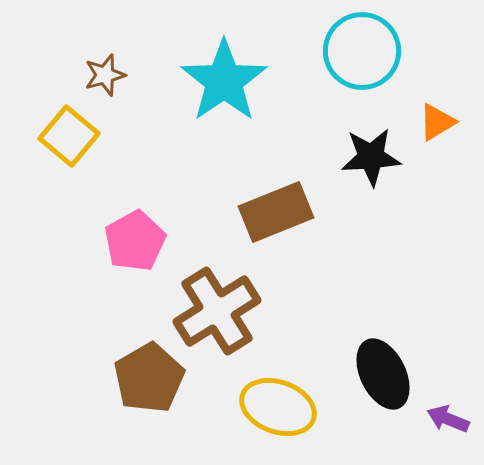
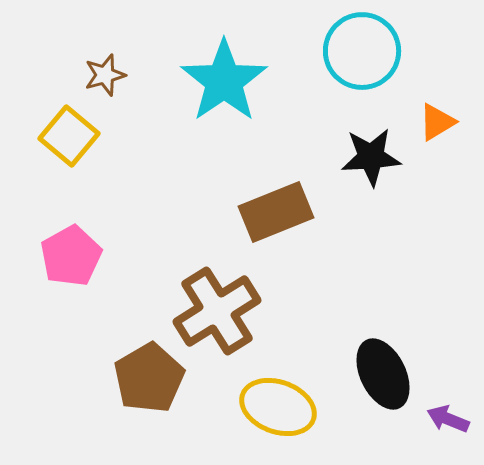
pink pentagon: moved 64 px left, 15 px down
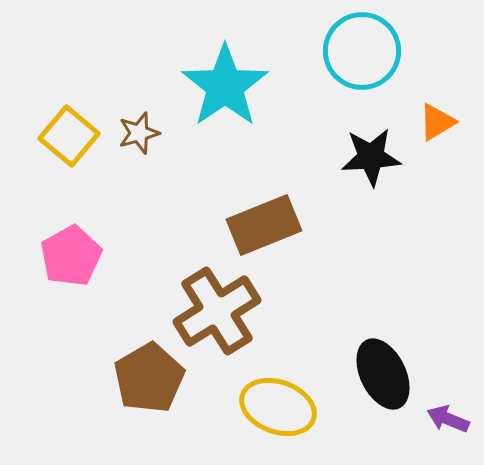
brown star: moved 34 px right, 58 px down
cyan star: moved 1 px right, 5 px down
brown rectangle: moved 12 px left, 13 px down
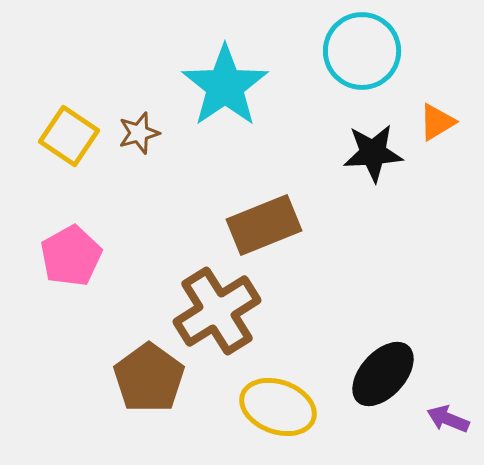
yellow square: rotated 6 degrees counterclockwise
black star: moved 2 px right, 4 px up
black ellipse: rotated 68 degrees clockwise
brown pentagon: rotated 6 degrees counterclockwise
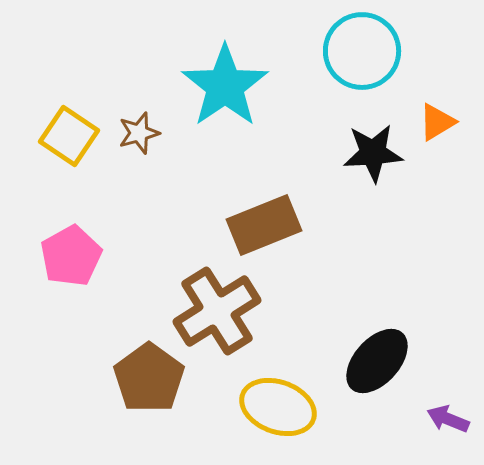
black ellipse: moved 6 px left, 13 px up
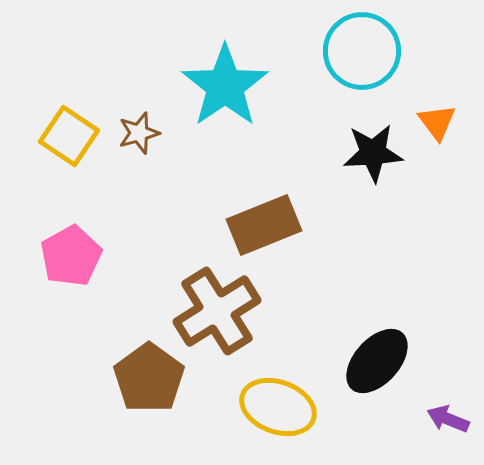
orange triangle: rotated 36 degrees counterclockwise
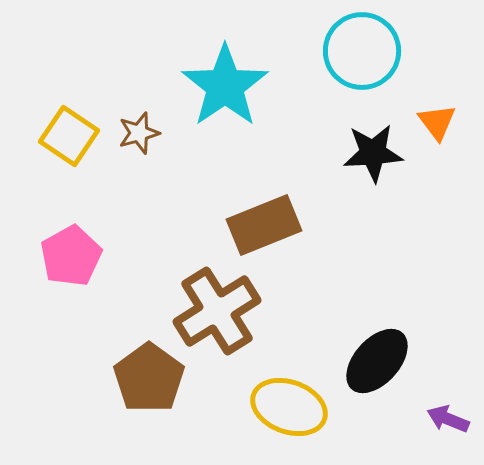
yellow ellipse: moved 11 px right
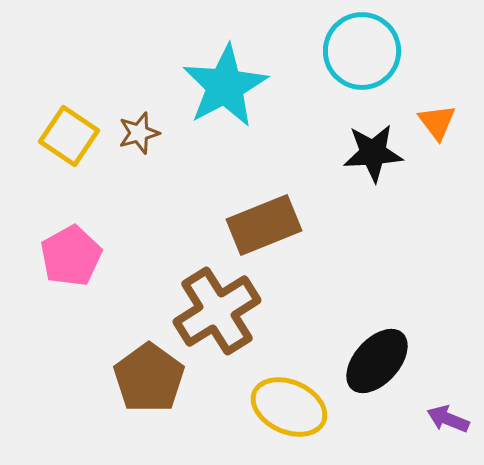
cyan star: rotated 6 degrees clockwise
yellow ellipse: rotated 4 degrees clockwise
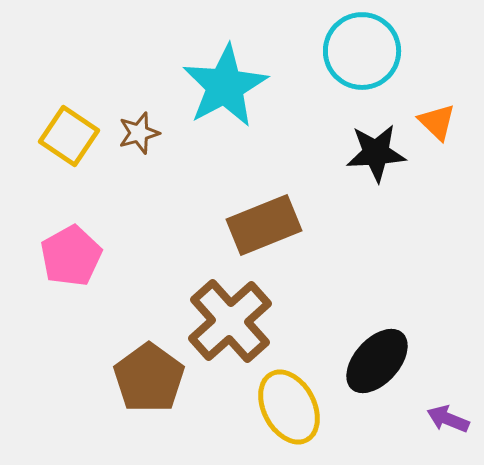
orange triangle: rotated 9 degrees counterclockwise
black star: moved 3 px right
brown cross: moved 13 px right, 10 px down; rotated 10 degrees counterclockwise
yellow ellipse: rotated 38 degrees clockwise
